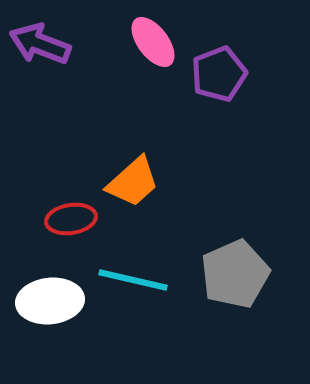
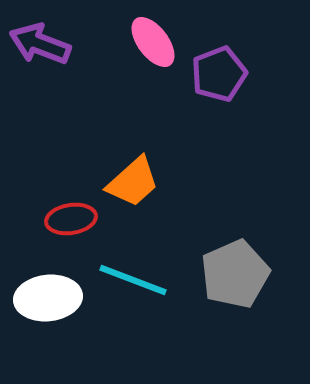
cyan line: rotated 8 degrees clockwise
white ellipse: moved 2 px left, 3 px up
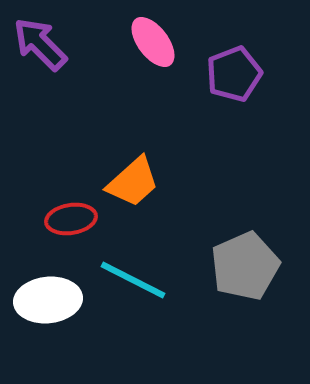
purple arrow: rotated 24 degrees clockwise
purple pentagon: moved 15 px right
gray pentagon: moved 10 px right, 8 px up
cyan line: rotated 6 degrees clockwise
white ellipse: moved 2 px down
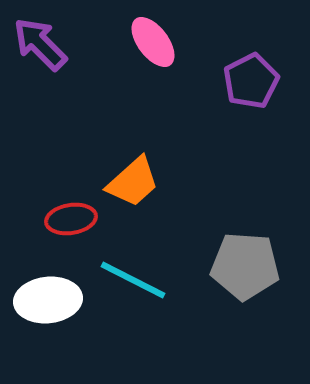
purple pentagon: moved 17 px right, 7 px down; rotated 6 degrees counterclockwise
gray pentagon: rotated 28 degrees clockwise
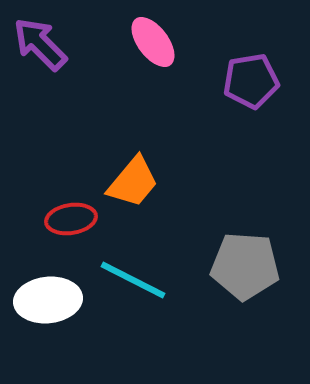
purple pentagon: rotated 18 degrees clockwise
orange trapezoid: rotated 8 degrees counterclockwise
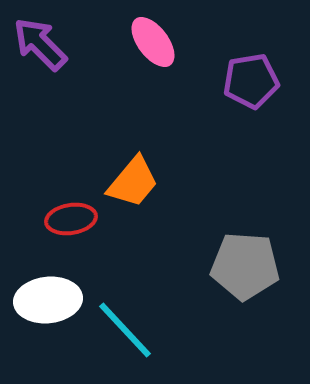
cyan line: moved 8 px left, 50 px down; rotated 20 degrees clockwise
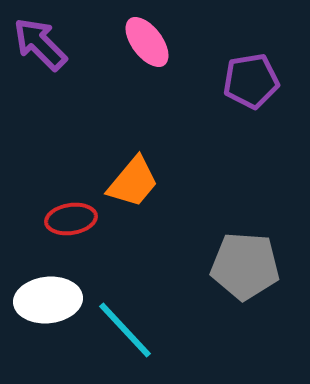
pink ellipse: moved 6 px left
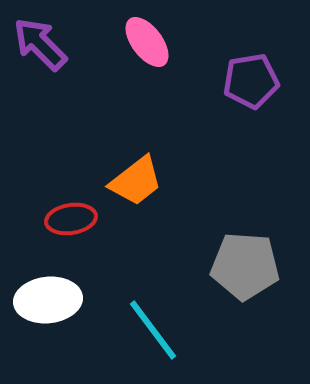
orange trapezoid: moved 3 px right, 1 px up; rotated 12 degrees clockwise
cyan line: moved 28 px right; rotated 6 degrees clockwise
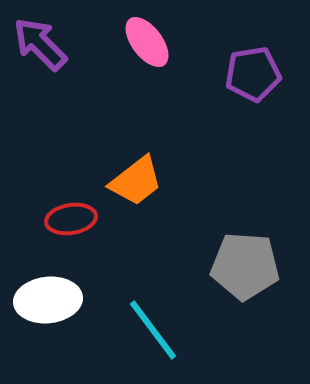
purple pentagon: moved 2 px right, 7 px up
